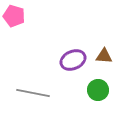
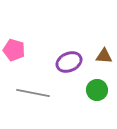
pink pentagon: moved 34 px down
purple ellipse: moved 4 px left, 2 px down
green circle: moved 1 px left
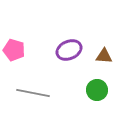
purple ellipse: moved 12 px up
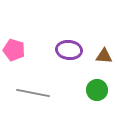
purple ellipse: rotated 30 degrees clockwise
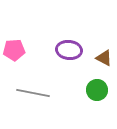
pink pentagon: rotated 20 degrees counterclockwise
brown triangle: moved 2 px down; rotated 24 degrees clockwise
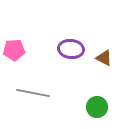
purple ellipse: moved 2 px right, 1 px up
green circle: moved 17 px down
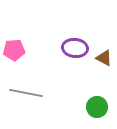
purple ellipse: moved 4 px right, 1 px up
gray line: moved 7 px left
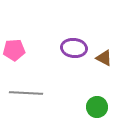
purple ellipse: moved 1 px left
gray line: rotated 8 degrees counterclockwise
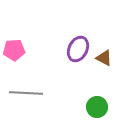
purple ellipse: moved 4 px right, 1 px down; rotated 70 degrees counterclockwise
